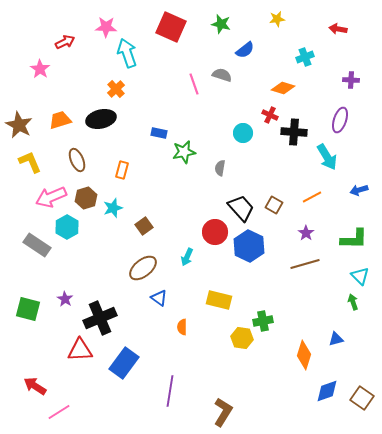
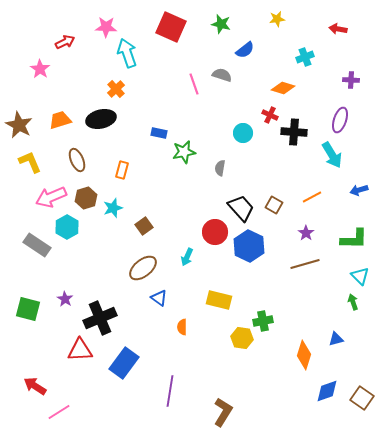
cyan arrow at (327, 157): moved 5 px right, 2 px up
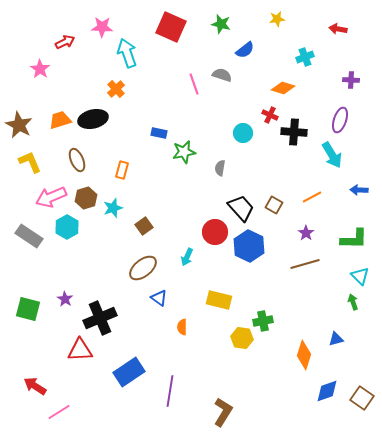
pink star at (106, 27): moved 4 px left
black ellipse at (101, 119): moved 8 px left
blue arrow at (359, 190): rotated 18 degrees clockwise
gray rectangle at (37, 245): moved 8 px left, 9 px up
blue rectangle at (124, 363): moved 5 px right, 9 px down; rotated 20 degrees clockwise
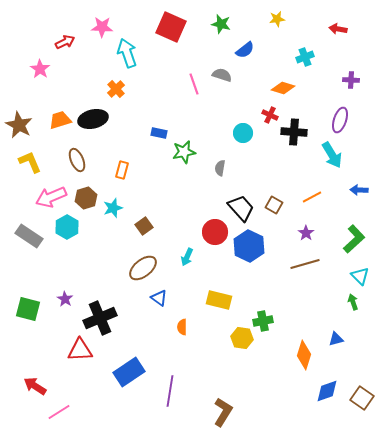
green L-shape at (354, 239): rotated 44 degrees counterclockwise
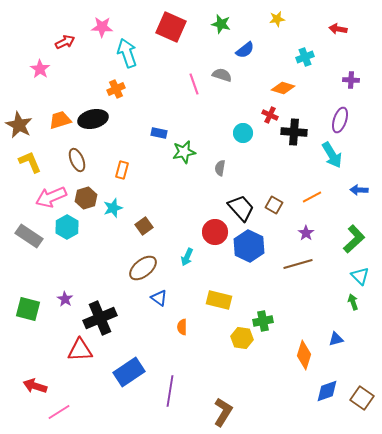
orange cross at (116, 89): rotated 18 degrees clockwise
brown line at (305, 264): moved 7 px left
red arrow at (35, 386): rotated 15 degrees counterclockwise
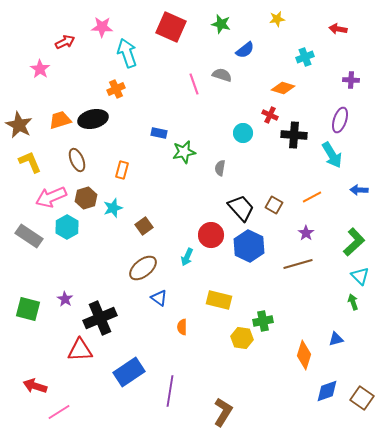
black cross at (294, 132): moved 3 px down
red circle at (215, 232): moved 4 px left, 3 px down
green L-shape at (354, 239): moved 3 px down
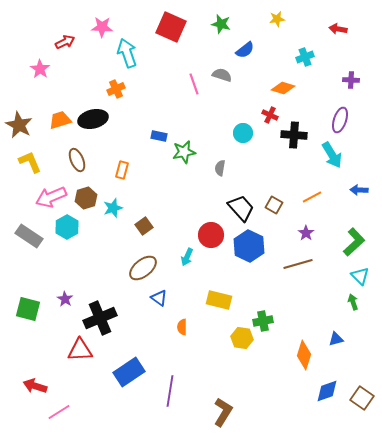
blue rectangle at (159, 133): moved 3 px down
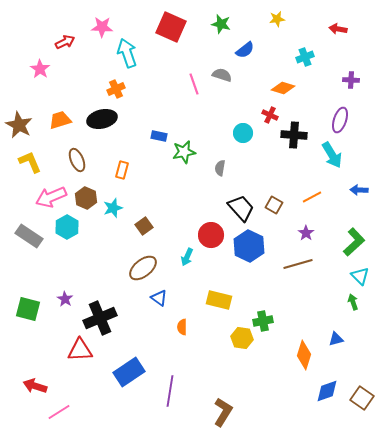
black ellipse at (93, 119): moved 9 px right
brown hexagon at (86, 198): rotated 20 degrees counterclockwise
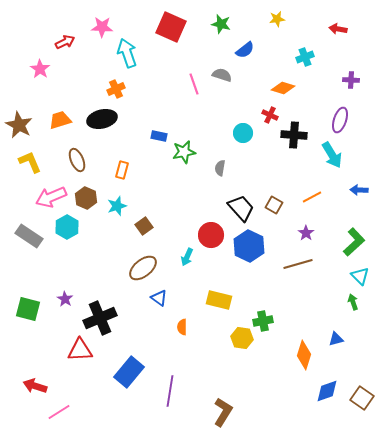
cyan star at (113, 208): moved 4 px right, 2 px up
blue rectangle at (129, 372): rotated 16 degrees counterclockwise
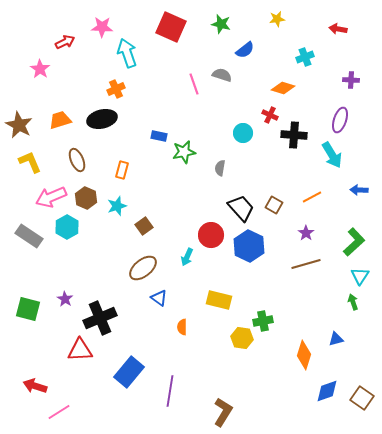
brown line at (298, 264): moved 8 px right
cyan triangle at (360, 276): rotated 18 degrees clockwise
